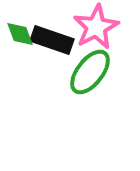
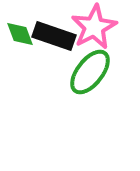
pink star: moved 2 px left
black rectangle: moved 2 px right, 4 px up
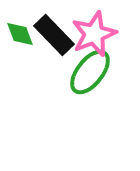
pink star: moved 7 px down; rotated 6 degrees clockwise
black rectangle: moved 1 px up; rotated 27 degrees clockwise
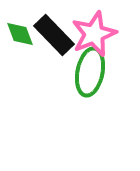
green ellipse: rotated 27 degrees counterclockwise
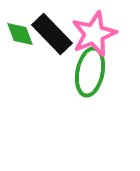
black rectangle: moved 2 px left, 1 px up
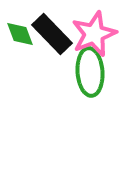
green ellipse: rotated 15 degrees counterclockwise
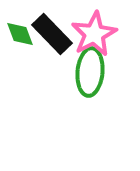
pink star: rotated 6 degrees counterclockwise
green ellipse: rotated 9 degrees clockwise
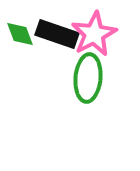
black rectangle: moved 5 px right; rotated 27 degrees counterclockwise
green ellipse: moved 2 px left, 6 px down
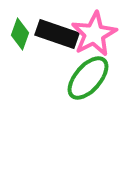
green diamond: rotated 40 degrees clockwise
green ellipse: rotated 36 degrees clockwise
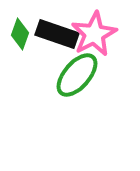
green ellipse: moved 11 px left, 3 px up
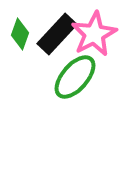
black rectangle: rotated 66 degrees counterclockwise
green ellipse: moved 2 px left, 2 px down
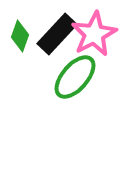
green diamond: moved 2 px down
